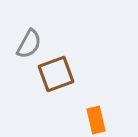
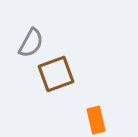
gray semicircle: moved 2 px right, 1 px up
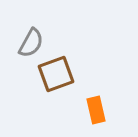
orange rectangle: moved 10 px up
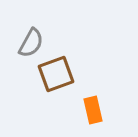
orange rectangle: moved 3 px left
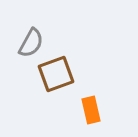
orange rectangle: moved 2 px left
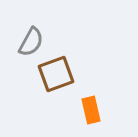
gray semicircle: moved 1 px up
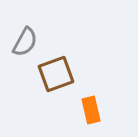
gray semicircle: moved 6 px left
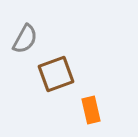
gray semicircle: moved 3 px up
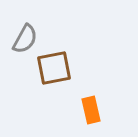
brown square: moved 2 px left, 6 px up; rotated 9 degrees clockwise
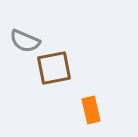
gray semicircle: moved 2 px down; rotated 84 degrees clockwise
